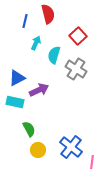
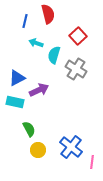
cyan arrow: rotated 96 degrees counterclockwise
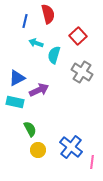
gray cross: moved 6 px right, 3 px down
green semicircle: moved 1 px right
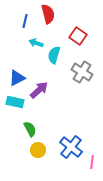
red square: rotated 12 degrees counterclockwise
purple arrow: rotated 18 degrees counterclockwise
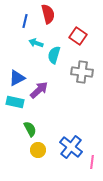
gray cross: rotated 25 degrees counterclockwise
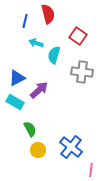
cyan rectangle: rotated 18 degrees clockwise
pink line: moved 1 px left, 8 px down
